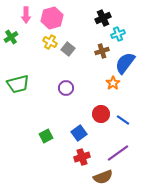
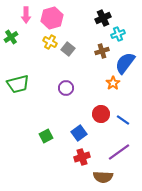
purple line: moved 1 px right, 1 px up
brown semicircle: rotated 24 degrees clockwise
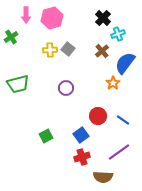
black cross: rotated 21 degrees counterclockwise
yellow cross: moved 8 px down; rotated 32 degrees counterclockwise
brown cross: rotated 24 degrees counterclockwise
red circle: moved 3 px left, 2 px down
blue square: moved 2 px right, 2 px down
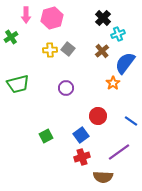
blue line: moved 8 px right, 1 px down
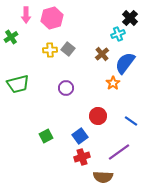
black cross: moved 27 px right
brown cross: moved 3 px down
blue square: moved 1 px left, 1 px down
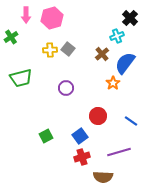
cyan cross: moved 1 px left, 2 px down
green trapezoid: moved 3 px right, 6 px up
purple line: rotated 20 degrees clockwise
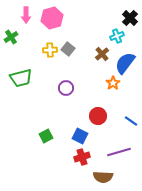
blue square: rotated 28 degrees counterclockwise
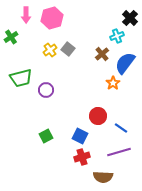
yellow cross: rotated 32 degrees counterclockwise
purple circle: moved 20 px left, 2 px down
blue line: moved 10 px left, 7 px down
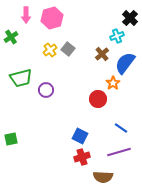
red circle: moved 17 px up
green square: moved 35 px left, 3 px down; rotated 16 degrees clockwise
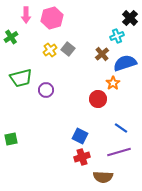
blue semicircle: rotated 35 degrees clockwise
